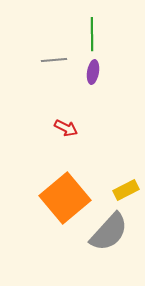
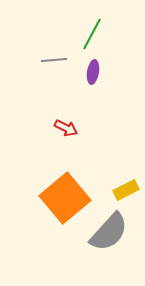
green line: rotated 28 degrees clockwise
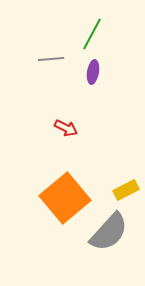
gray line: moved 3 px left, 1 px up
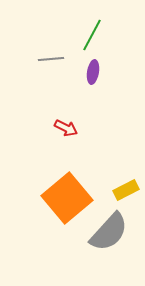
green line: moved 1 px down
orange square: moved 2 px right
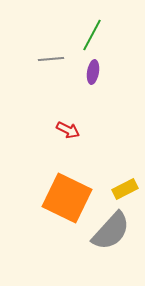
red arrow: moved 2 px right, 2 px down
yellow rectangle: moved 1 px left, 1 px up
orange square: rotated 24 degrees counterclockwise
gray semicircle: moved 2 px right, 1 px up
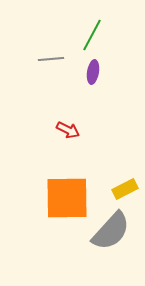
orange square: rotated 27 degrees counterclockwise
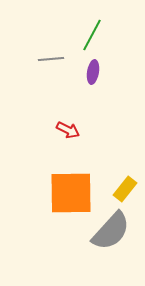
yellow rectangle: rotated 25 degrees counterclockwise
orange square: moved 4 px right, 5 px up
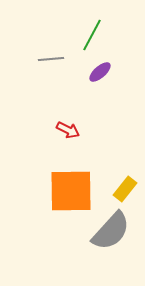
purple ellipse: moved 7 px right; rotated 40 degrees clockwise
orange square: moved 2 px up
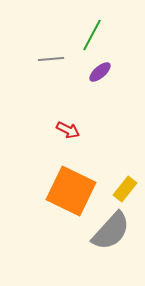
orange square: rotated 27 degrees clockwise
